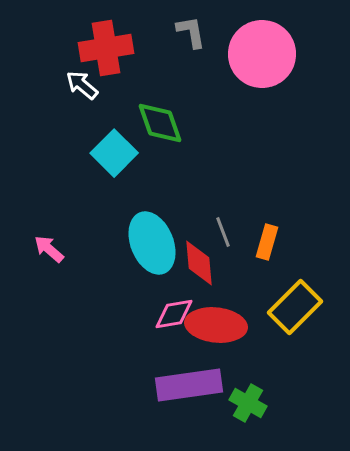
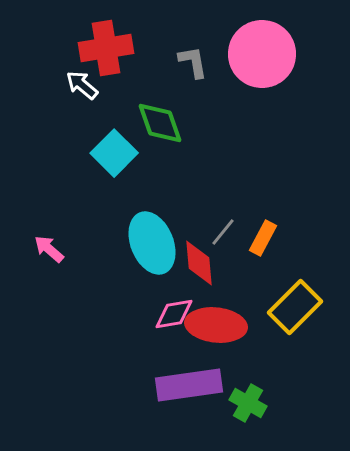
gray L-shape: moved 2 px right, 30 px down
gray line: rotated 60 degrees clockwise
orange rectangle: moved 4 px left, 4 px up; rotated 12 degrees clockwise
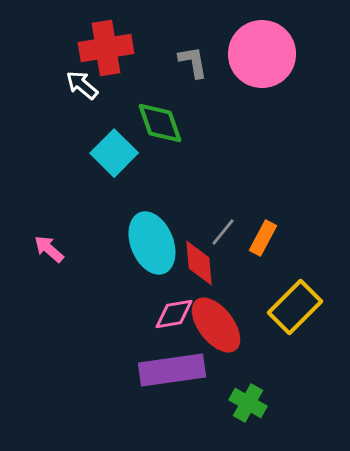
red ellipse: rotated 46 degrees clockwise
purple rectangle: moved 17 px left, 15 px up
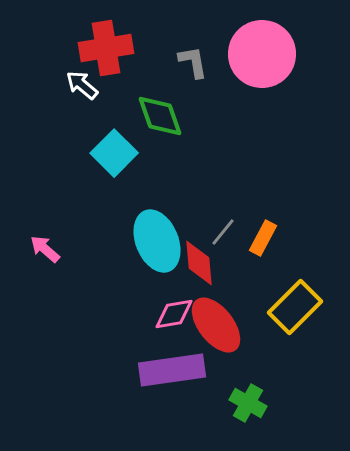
green diamond: moved 7 px up
cyan ellipse: moved 5 px right, 2 px up
pink arrow: moved 4 px left
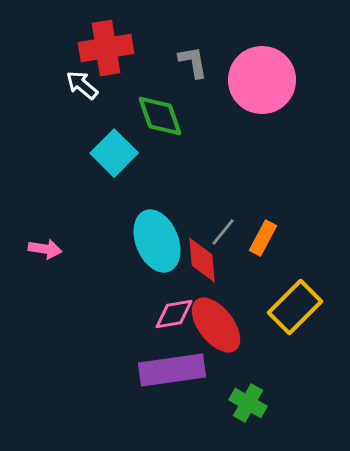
pink circle: moved 26 px down
pink arrow: rotated 148 degrees clockwise
red diamond: moved 3 px right, 3 px up
